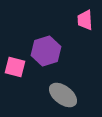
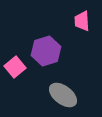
pink trapezoid: moved 3 px left, 1 px down
pink square: rotated 35 degrees clockwise
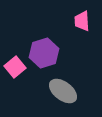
purple hexagon: moved 2 px left, 2 px down
gray ellipse: moved 4 px up
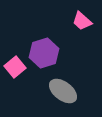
pink trapezoid: rotated 45 degrees counterclockwise
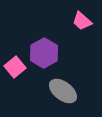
purple hexagon: rotated 12 degrees counterclockwise
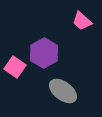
pink square: rotated 15 degrees counterclockwise
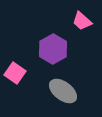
purple hexagon: moved 9 px right, 4 px up
pink square: moved 6 px down
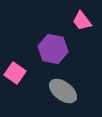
pink trapezoid: rotated 10 degrees clockwise
purple hexagon: rotated 20 degrees counterclockwise
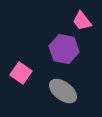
purple hexagon: moved 11 px right
pink square: moved 6 px right
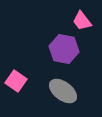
pink square: moved 5 px left, 8 px down
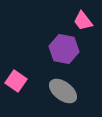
pink trapezoid: moved 1 px right
